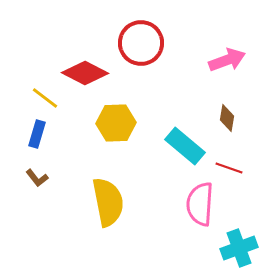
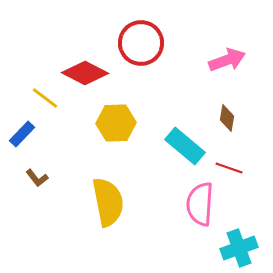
blue rectangle: moved 15 px left; rotated 28 degrees clockwise
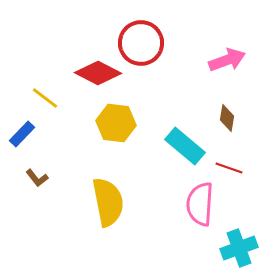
red diamond: moved 13 px right
yellow hexagon: rotated 9 degrees clockwise
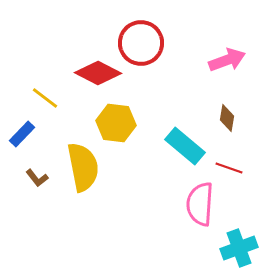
yellow semicircle: moved 25 px left, 35 px up
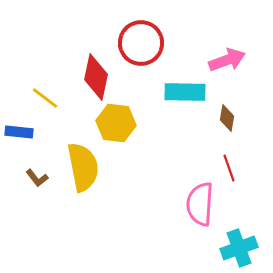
red diamond: moved 2 px left, 4 px down; rotated 75 degrees clockwise
blue rectangle: moved 3 px left, 2 px up; rotated 52 degrees clockwise
cyan rectangle: moved 54 px up; rotated 39 degrees counterclockwise
red line: rotated 52 degrees clockwise
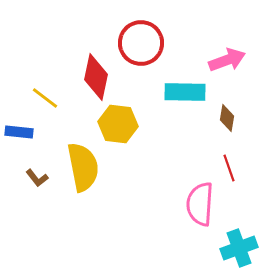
yellow hexagon: moved 2 px right, 1 px down
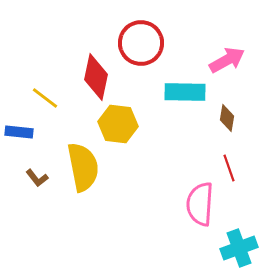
pink arrow: rotated 9 degrees counterclockwise
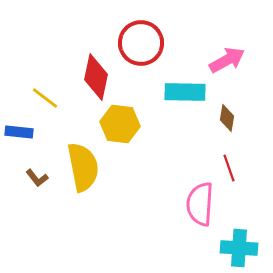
yellow hexagon: moved 2 px right
cyan cross: rotated 24 degrees clockwise
